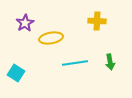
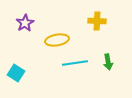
yellow ellipse: moved 6 px right, 2 px down
green arrow: moved 2 px left
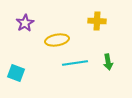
cyan square: rotated 12 degrees counterclockwise
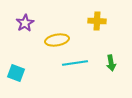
green arrow: moved 3 px right, 1 px down
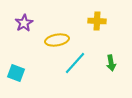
purple star: moved 1 px left
cyan line: rotated 40 degrees counterclockwise
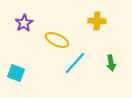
yellow ellipse: rotated 35 degrees clockwise
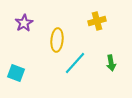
yellow cross: rotated 18 degrees counterclockwise
yellow ellipse: rotated 70 degrees clockwise
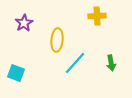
yellow cross: moved 5 px up; rotated 12 degrees clockwise
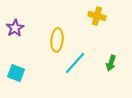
yellow cross: rotated 18 degrees clockwise
purple star: moved 9 px left, 5 px down
green arrow: rotated 28 degrees clockwise
